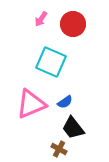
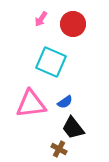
pink triangle: rotated 16 degrees clockwise
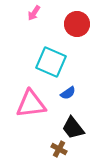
pink arrow: moved 7 px left, 6 px up
red circle: moved 4 px right
blue semicircle: moved 3 px right, 9 px up
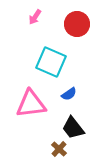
pink arrow: moved 1 px right, 4 px down
blue semicircle: moved 1 px right, 1 px down
brown cross: rotated 14 degrees clockwise
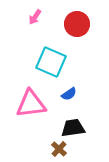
black trapezoid: rotated 120 degrees clockwise
